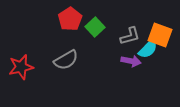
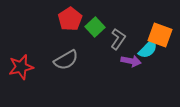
gray L-shape: moved 12 px left, 3 px down; rotated 40 degrees counterclockwise
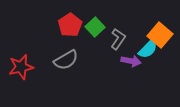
red pentagon: moved 6 px down
orange square: rotated 20 degrees clockwise
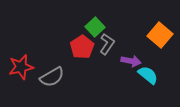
red pentagon: moved 12 px right, 22 px down
gray L-shape: moved 11 px left, 5 px down
cyan semicircle: moved 26 px down; rotated 95 degrees counterclockwise
gray semicircle: moved 14 px left, 17 px down
